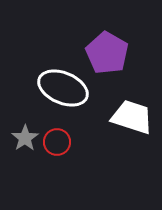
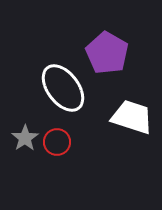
white ellipse: rotated 30 degrees clockwise
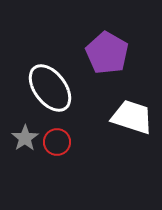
white ellipse: moved 13 px left
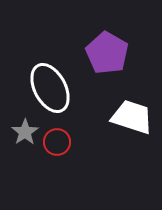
white ellipse: rotated 9 degrees clockwise
gray star: moved 6 px up
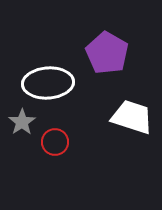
white ellipse: moved 2 px left, 5 px up; rotated 66 degrees counterclockwise
gray star: moved 3 px left, 10 px up
red circle: moved 2 px left
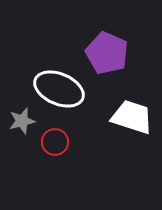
purple pentagon: rotated 6 degrees counterclockwise
white ellipse: moved 11 px right, 6 px down; rotated 27 degrees clockwise
gray star: moved 1 px up; rotated 20 degrees clockwise
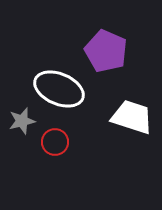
purple pentagon: moved 1 px left, 2 px up
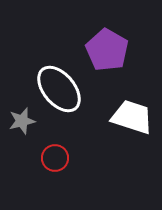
purple pentagon: moved 1 px right, 1 px up; rotated 6 degrees clockwise
white ellipse: rotated 27 degrees clockwise
red circle: moved 16 px down
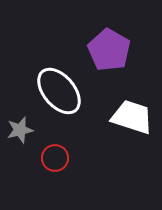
purple pentagon: moved 2 px right
white ellipse: moved 2 px down
gray star: moved 2 px left, 9 px down
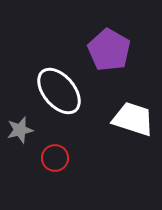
white trapezoid: moved 1 px right, 2 px down
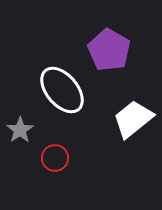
white ellipse: moved 3 px right, 1 px up
white trapezoid: rotated 57 degrees counterclockwise
gray star: rotated 20 degrees counterclockwise
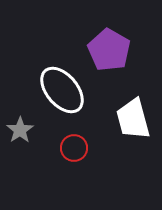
white trapezoid: rotated 66 degrees counterclockwise
red circle: moved 19 px right, 10 px up
